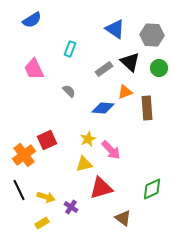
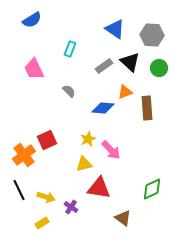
gray rectangle: moved 3 px up
red triangle: moved 2 px left; rotated 25 degrees clockwise
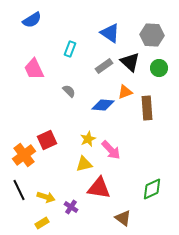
blue triangle: moved 5 px left, 4 px down
blue diamond: moved 3 px up
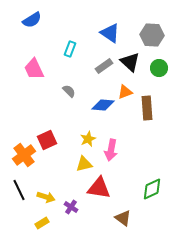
pink arrow: rotated 55 degrees clockwise
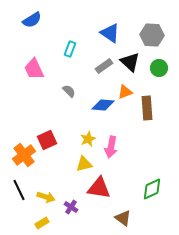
pink arrow: moved 3 px up
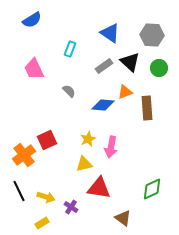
black line: moved 1 px down
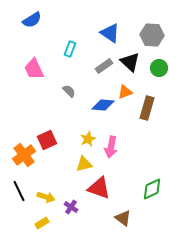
brown rectangle: rotated 20 degrees clockwise
red triangle: rotated 10 degrees clockwise
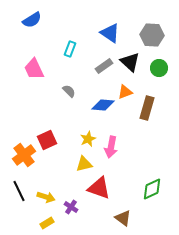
yellow rectangle: moved 5 px right
